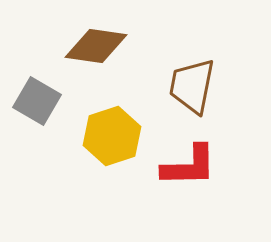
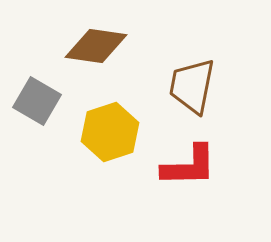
yellow hexagon: moved 2 px left, 4 px up
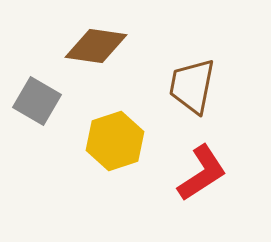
yellow hexagon: moved 5 px right, 9 px down
red L-shape: moved 13 px right, 7 px down; rotated 32 degrees counterclockwise
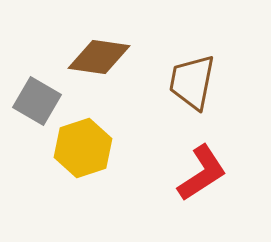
brown diamond: moved 3 px right, 11 px down
brown trapezoid: moved 4 px up
yellow hexagon: moved 32 px left, 7 px down
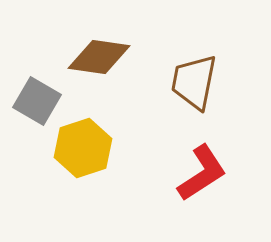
brown trapezoid: moved 2 px right
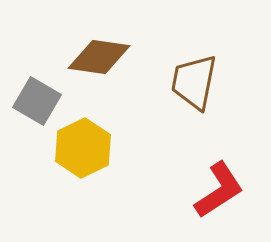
yellow hexagon: rotated 8 degrees counterclockwise
red L-shape: moved 17 px right, 17 px down
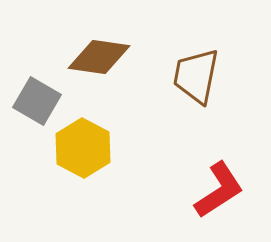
brown trapezoid: moved 2 px right, 6 px up
yellow hexagon: rotated 6 degrees counterclockwise
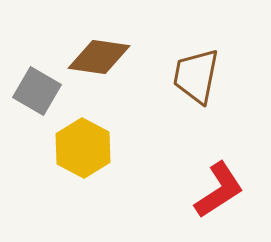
gray square: moved 10 px up
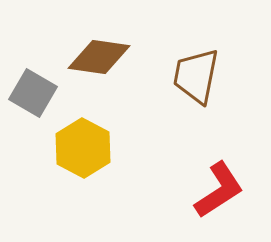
gray square: moved 4 px left, 2 px down
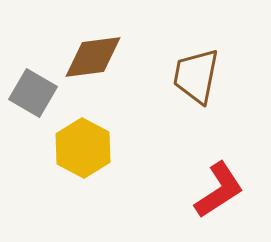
brown diamond: moved 6 px left; rotated 16 degrees counterclockwise
